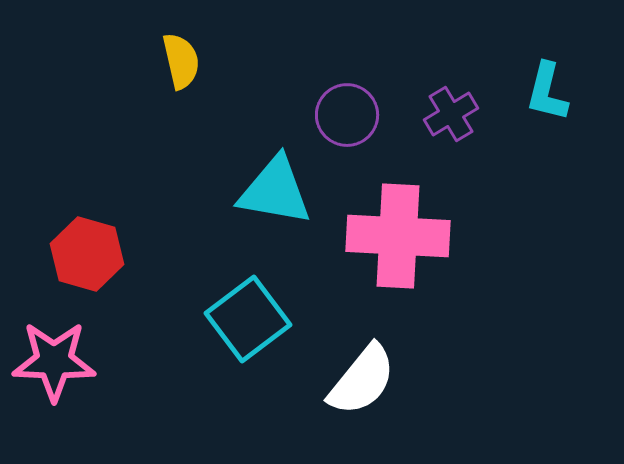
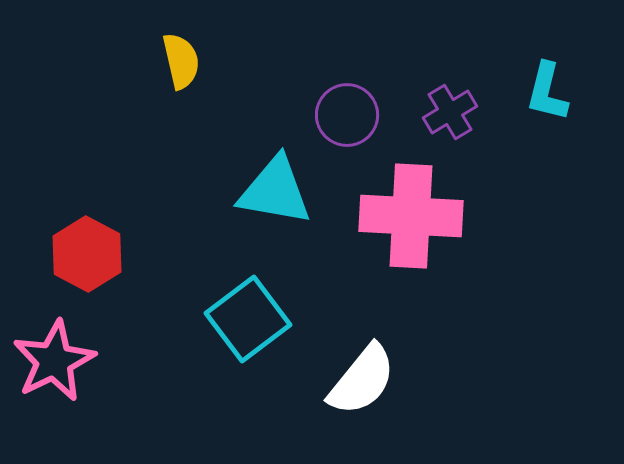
purple cross: moved 1 px left, 2 px up
pink cross: moved 13 px right, 20 px up
red hexagon: rotated 12 degrees clockwise
pink star: rotated 28 degrees counterclockwise
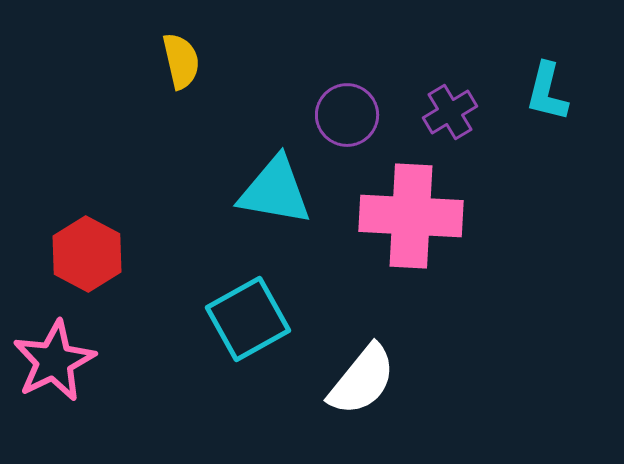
cyan square: rotated 8 degrees clockwise
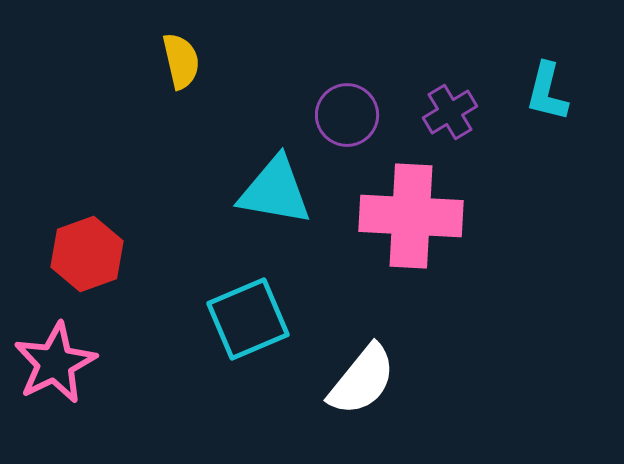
red hexagon: rotated 12 degrees clockwise
cyan square: rotated 6 degrees clockwise
pink star: moved 1 px right, 2 px down
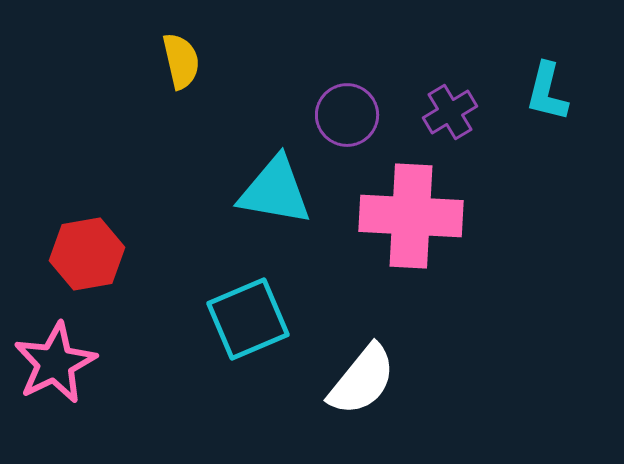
red hexagon: rotated 10 degrees clockwise
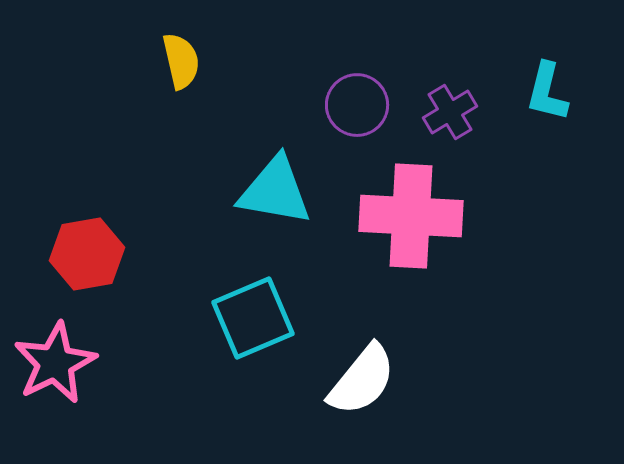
purple circle: moved 10 px right, 10 px up
cyan square: moved 5 px right, 1 px up
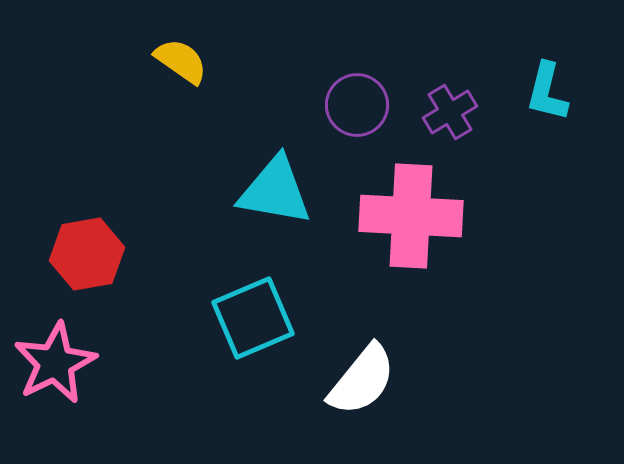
yellow semicircle: rotated 42 degrees counterclockwise
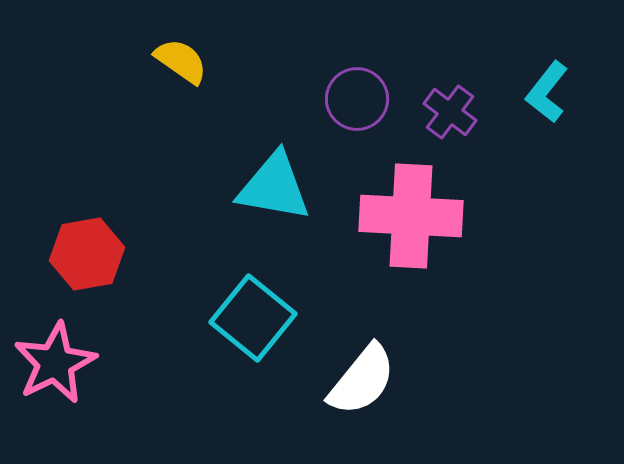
cyan L-shape: rotated 24 degrees clockwise
purple circle: moved 6 px up
purple cross: rotated 22 degrees counterclockwise
cyan triangle: moved 1 px left, 4 px up
cyan square: rotated 28 degrees counterclockwise
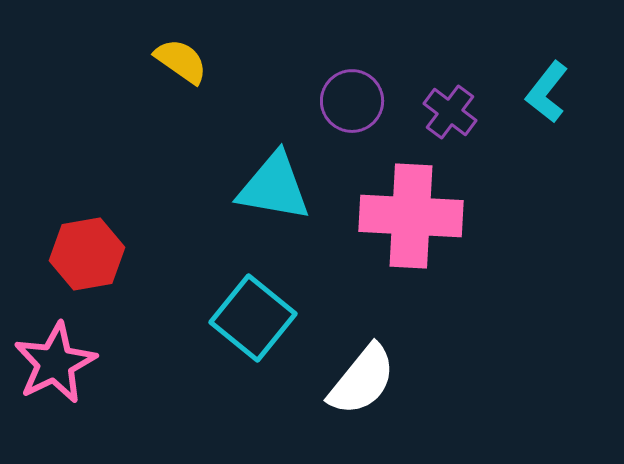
purple circle: moved 5 px left, 2 px down
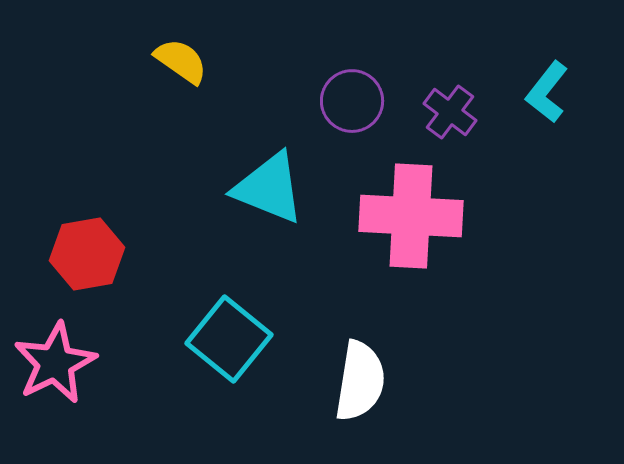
cyan triangle: moved 5 px left, 1 px down; rotated 12 degrees clockwise
cyan square: moved 24 px left, 21 px down
white semicircle: moved 2 px left, 1 px down; rotated 30 degrees counterclockwise
